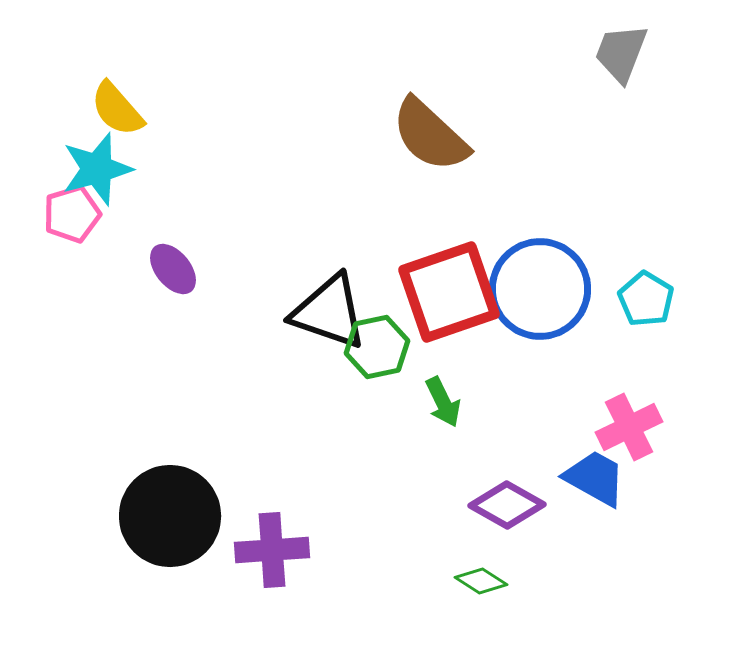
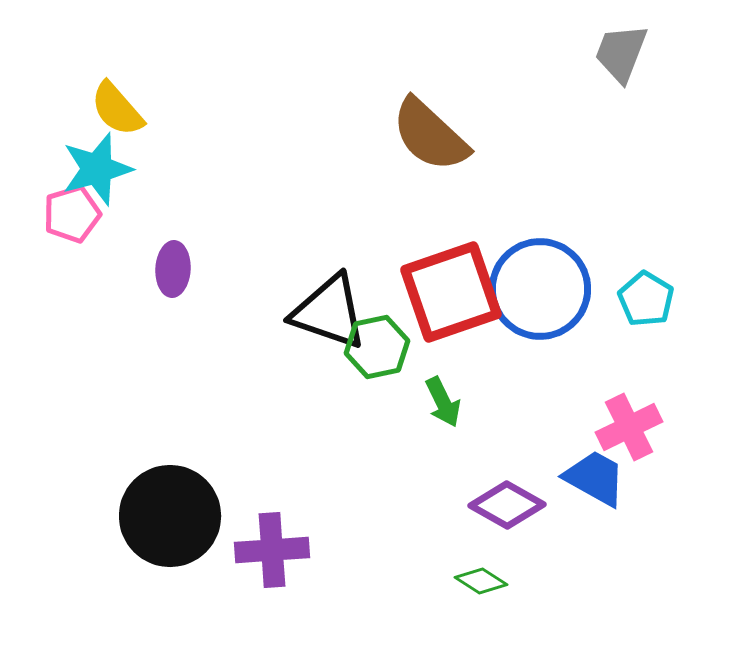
purple ellipse: rotated 42 degrees clockwise
red square: moved 2 px right
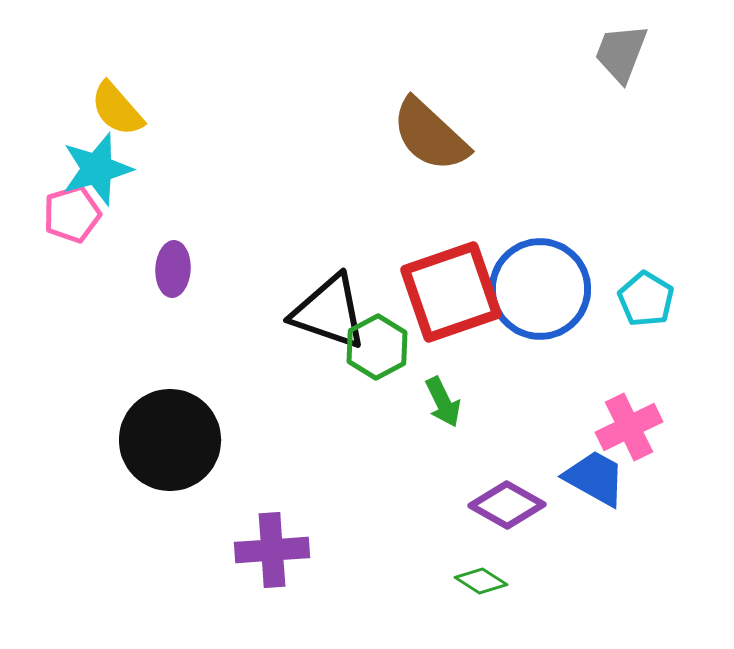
green hexagon: rotated 16 degrees counterclockwise
black circle: moved 76 px up
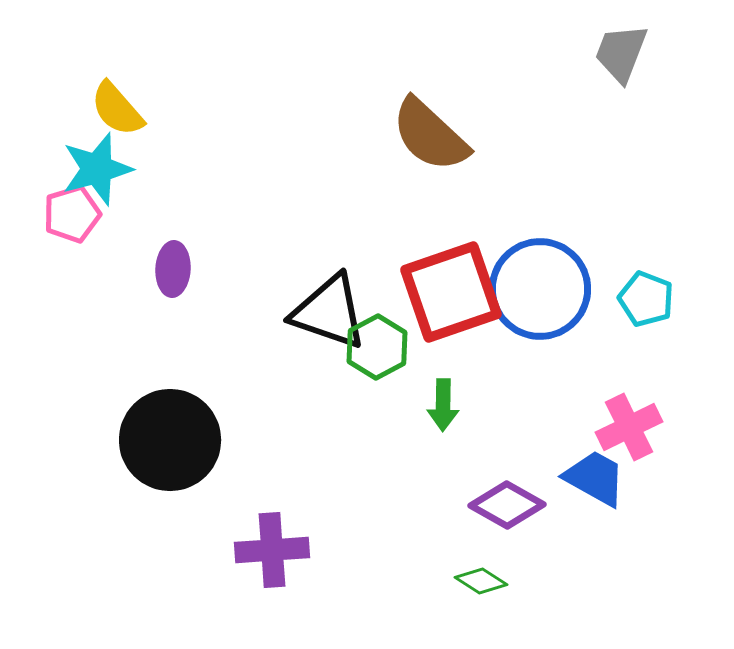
cyan pentagon: rotated 10 degrees counterclockwise
green arrow: moved 3 px down; rotated 27 degrees clockwise
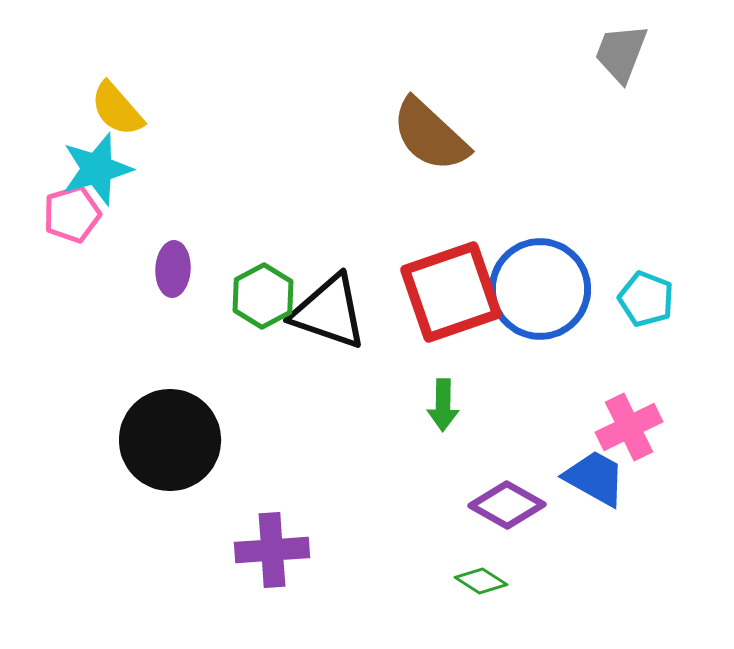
green hexagon: moved 114 px left, 51 px up
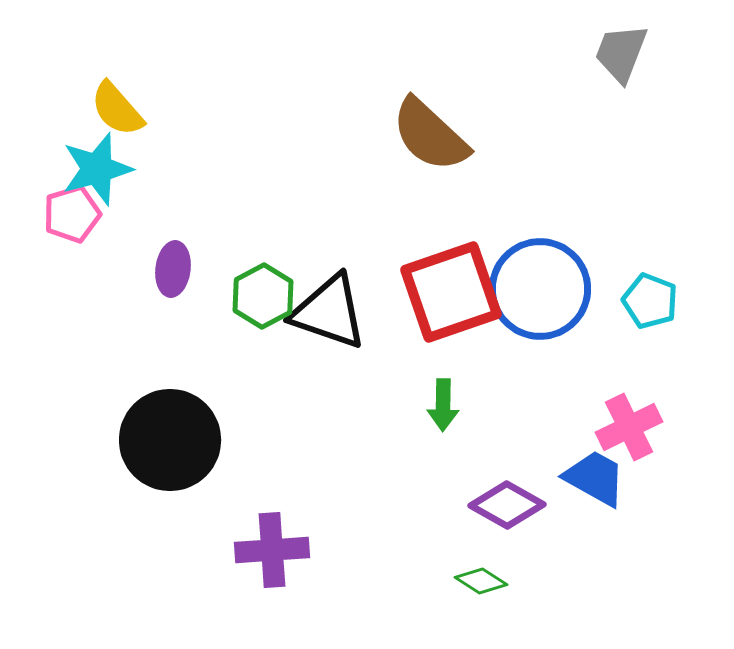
purple ellipse: rotated 4 degrees clockwise
cyan pentagon: moved 4 px right, 2 px down
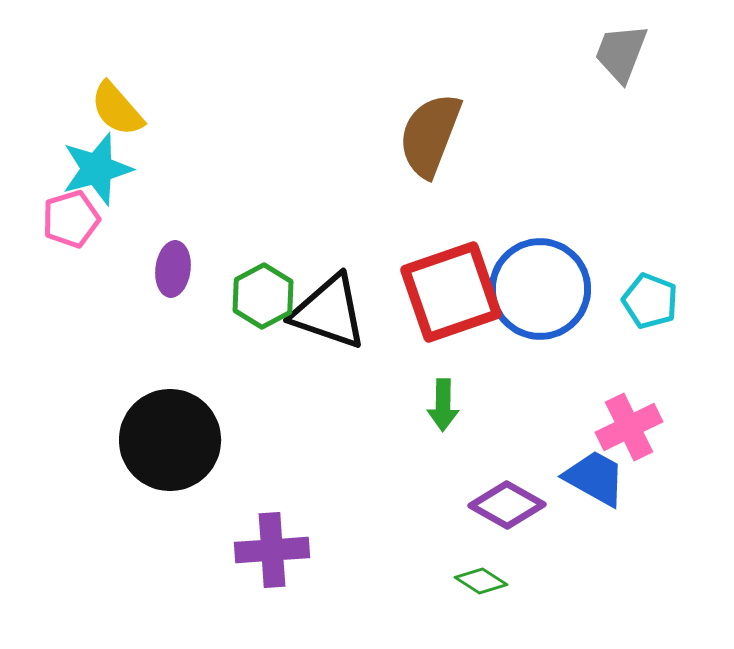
brown semicircle: rotated 68 degrees clockwise
pink pentagon: moved 1 px left, 5 px down
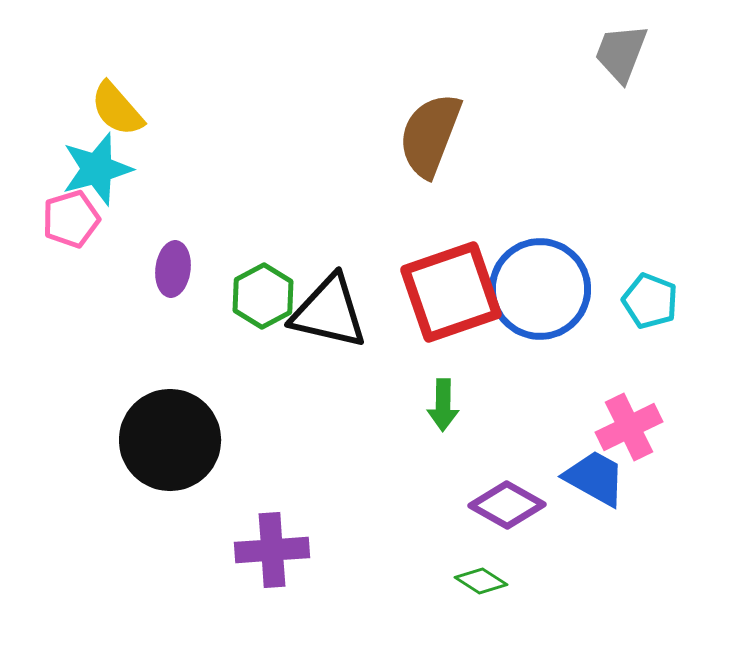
black triangle: rotated 6 degrees counterclockwise
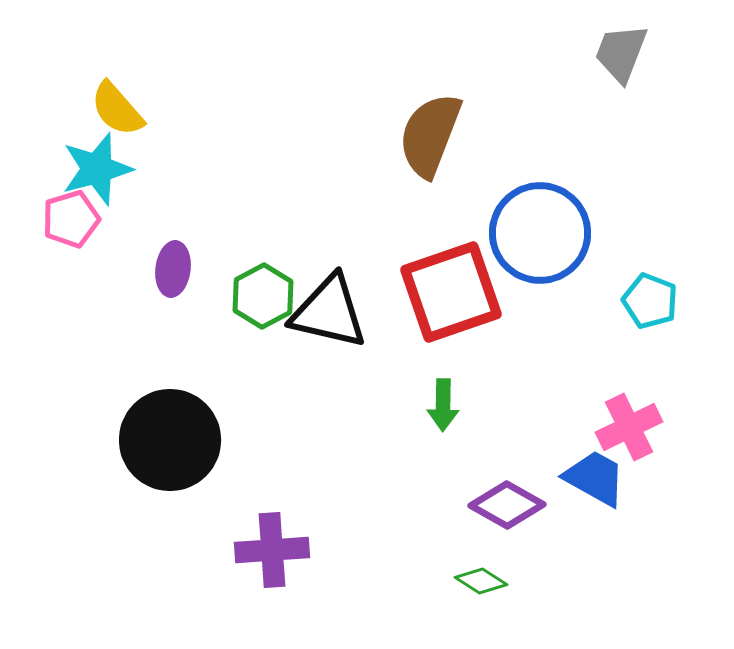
blue circle: moved 56 px up
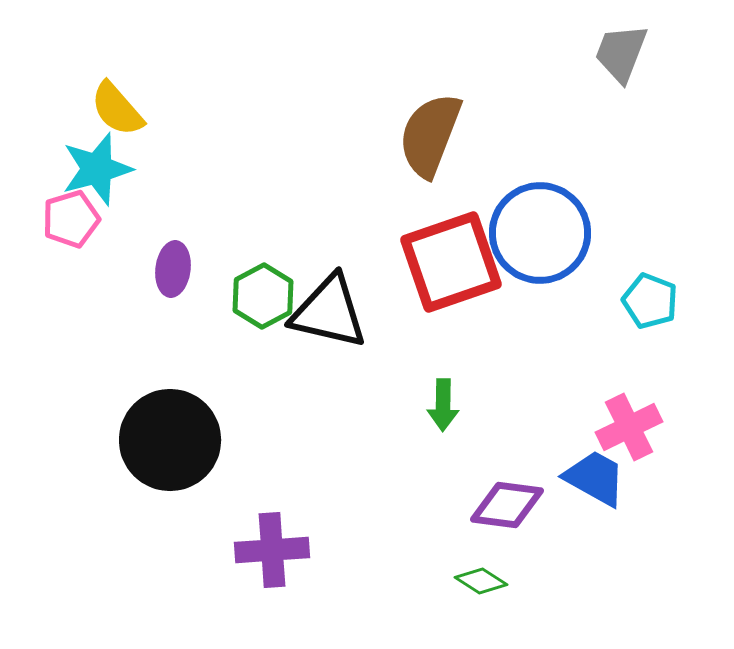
red square: moved 30 px up
purple diamond: rotated 22 degrees counterclockwise
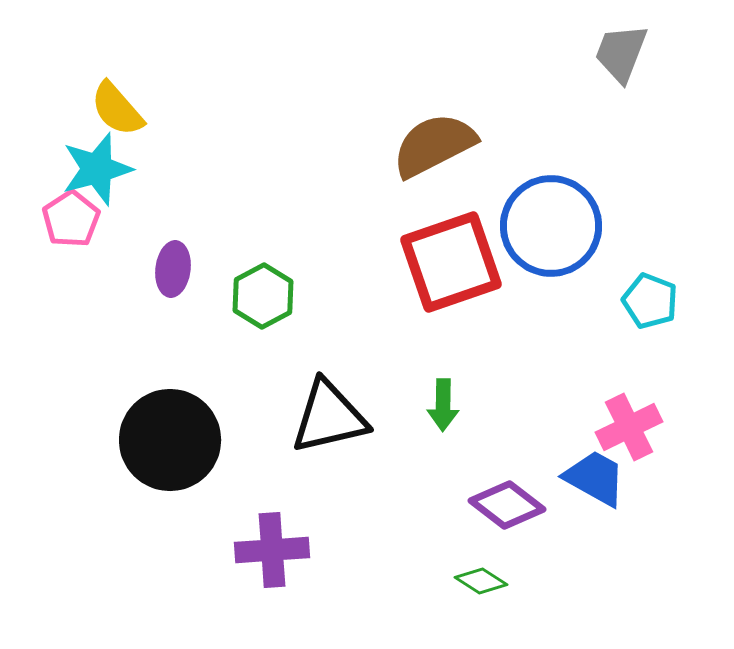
brown semicircle: moved 4 px right, 10 px down; rotated 42 degrees clockwise
pink pentagon: rotated 16 degrees counterclockwise
blue circle: moved 11 px right, 7 px up
black triangle: moved 105 px down; rotated 26 degrees counterclockwise
purple diamond: rotated 30 degrees clockwise
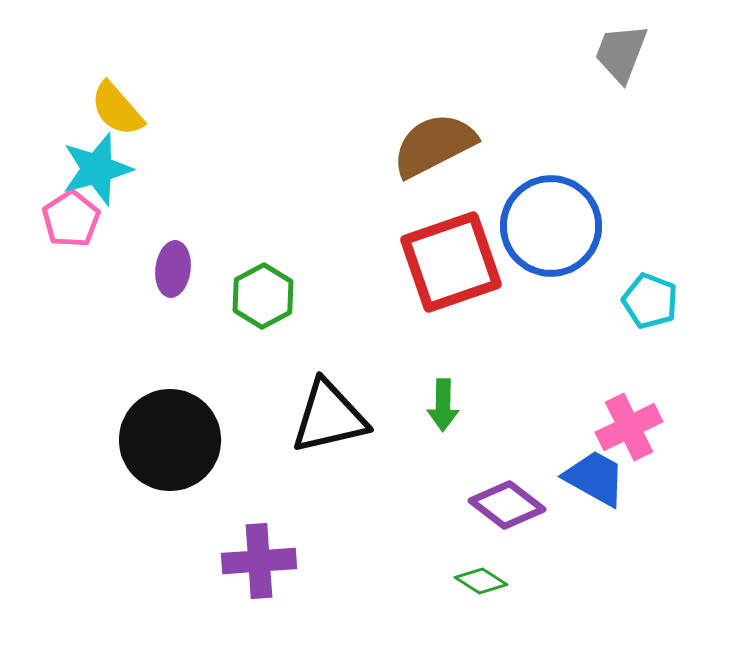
purple cross: moved 13 px left, 11 px down
